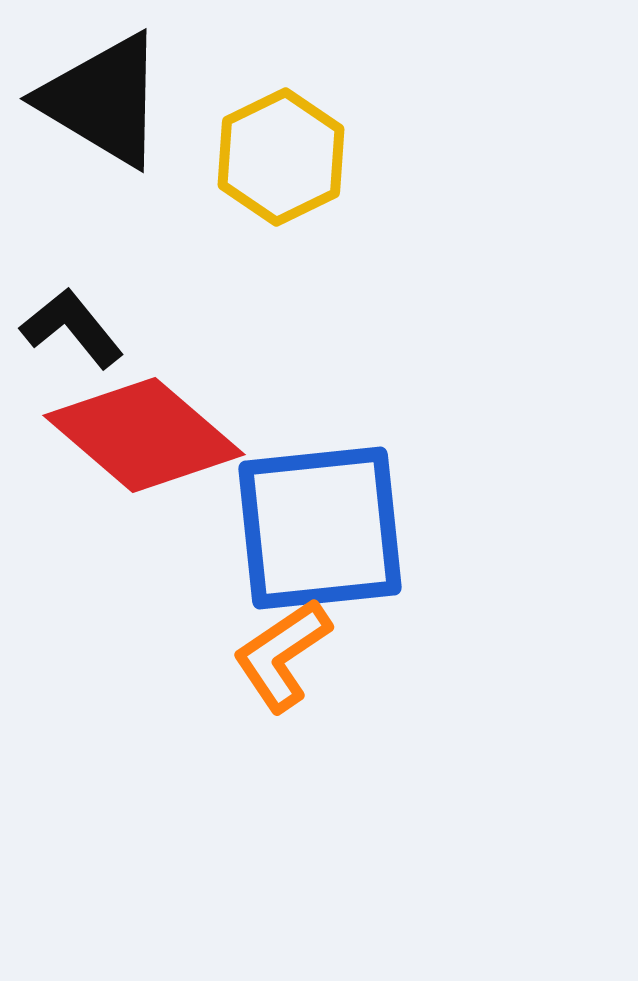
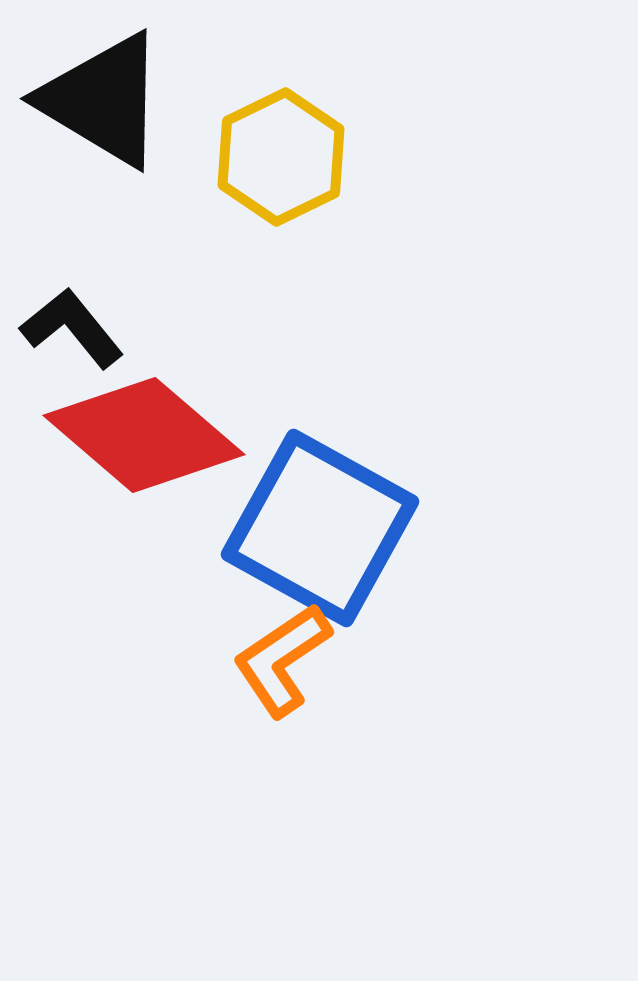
blue square: rotated 35 degrees clockwise
orange L-shape: moved 5 px down
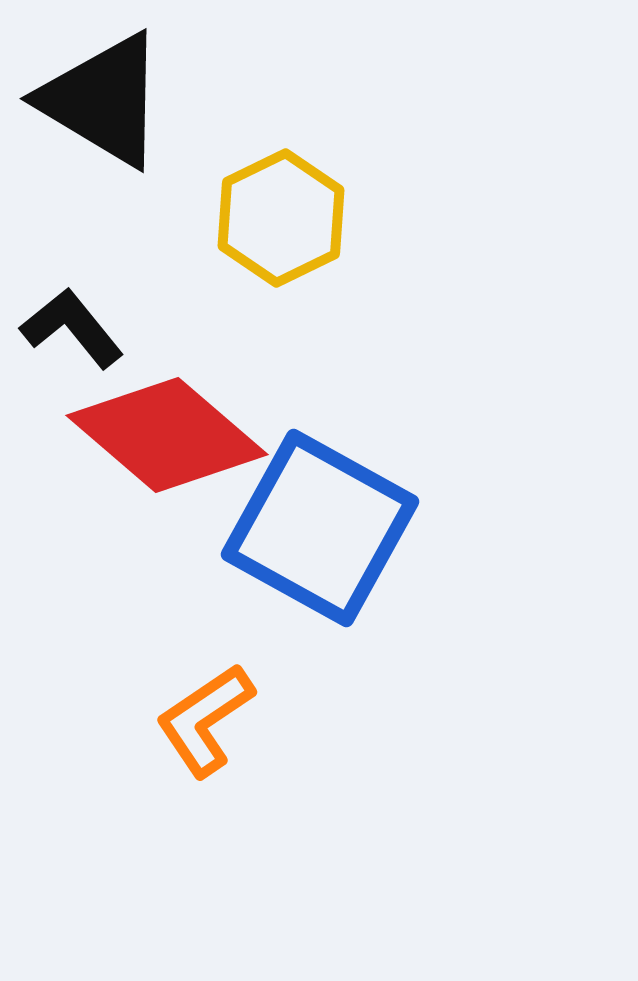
yellow hexagon: moved 61 px down
red diamond: moved 23 px right
orange L-shape: moved 77 px left, 60 px down
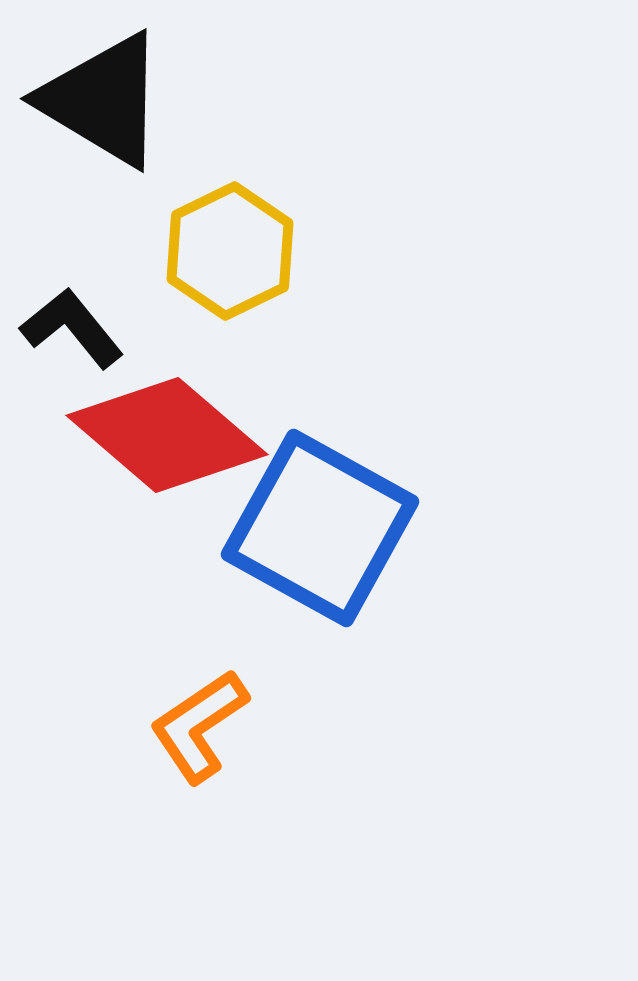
yellow hexagon: moved 51 px left, 33 px down
orange L-shape: moved 6 px left, 6 px down
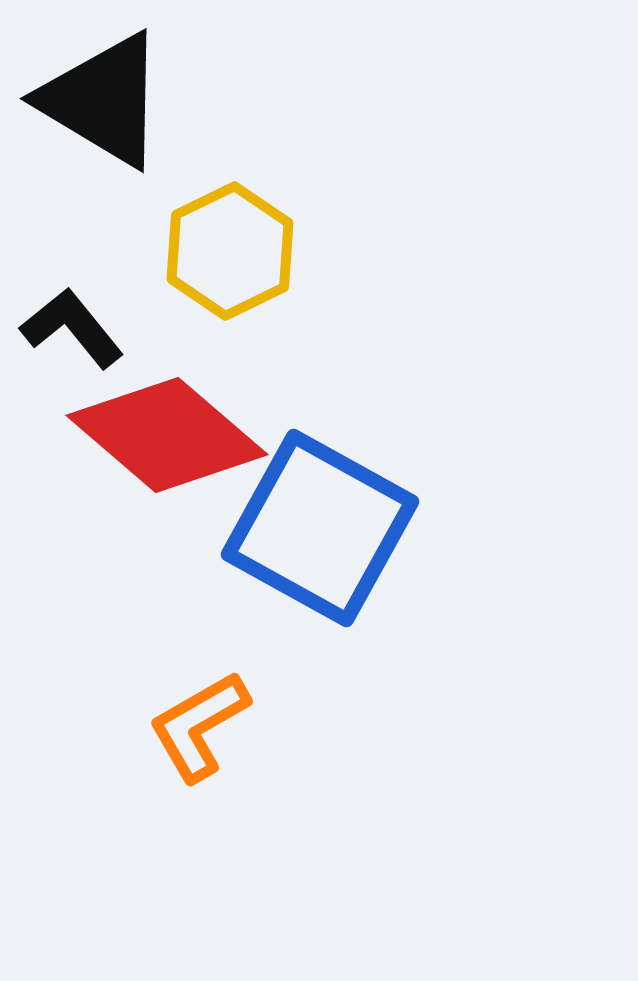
orange L-shape: rotated 4 degrees clockwise
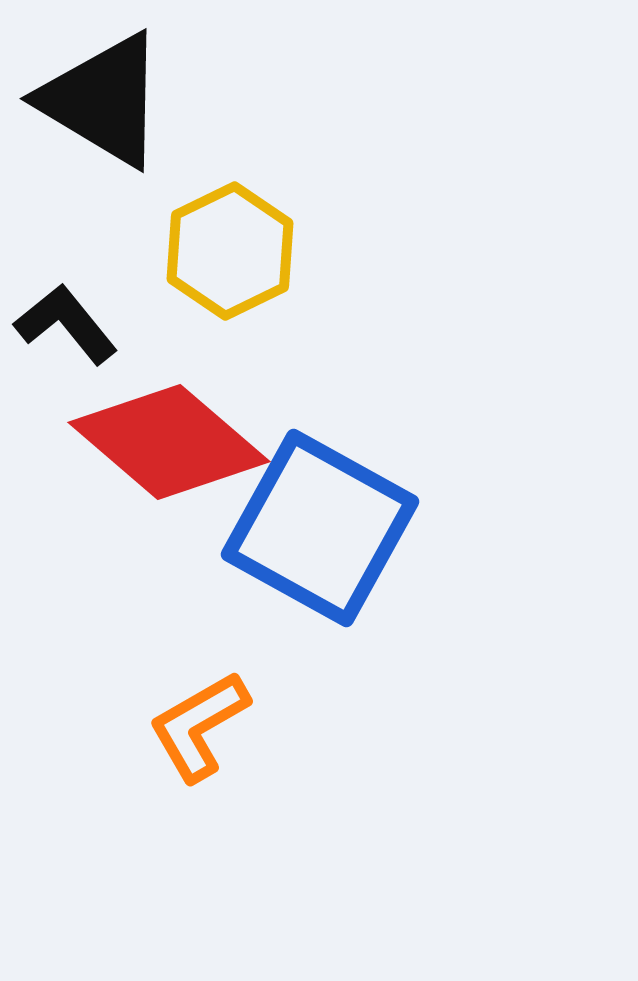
black L-shape: moved 6 px left, 4 px up
red diamond: moved 2 px right, 7 px down
